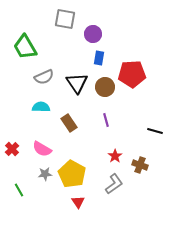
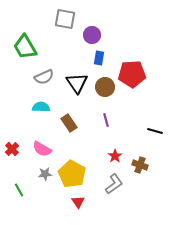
purple circle: moved 1 px left, 1 px down
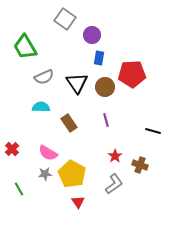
gray square: rotated 25 degrees clockwise
black line: moved 2 px left
pink semicircle: moved 6 px right, 4 px down
green line: moved 1 px up
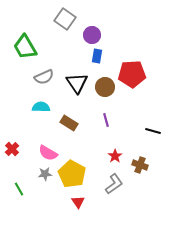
blue rectangle: moved 2 px left, 2 px up
brown rectangle: rotated 24 degrees counterclockwise
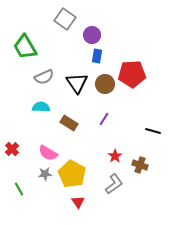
brown circle: moved 3 px up
purple line: moved 2 px left, 1 px up; rotated 48 degrees clockwise
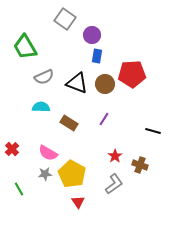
black triangle: rotated 35 degrees counterclockwise
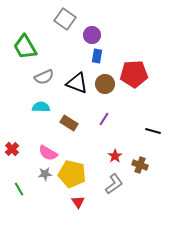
red pentagon: moved 2 px right
yellow pentagon: rotated 16 degrees counterclockwise
